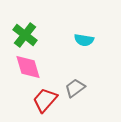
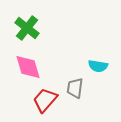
green cross: moved 2 px right, 7 px up
cyan semicircle: moved 14 px right, 26 px down
gray trapezoid: rotated 45 degrees counterclockwise
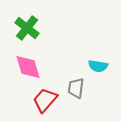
gray trapezoid: moved 1 px right
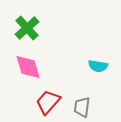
green cross: rotated 10 degrees clockwise
gray trapezoid: moved 6 px right, 19 px down
red trapezoid: moved 3 px right, 2 px down
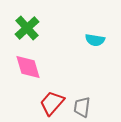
cyan semicircle: moved 3 px left, 26 px up
red trapezoid: moved 4 px right, 1 px down
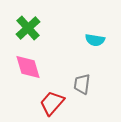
green cross: moved 1 px right
gray trapezoid: moved 23 px up
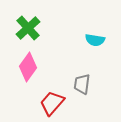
pink diamond: rotated 52 degrees clockwise
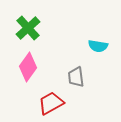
cyan semicircle: moved 3 px right, 6 px down
gray trapezoid: moved 6 px left, 7 px up; rotated 15 degrees counterclockwise
red trapezoid: moved 1 px left; rotated 20 degrees clockwise
